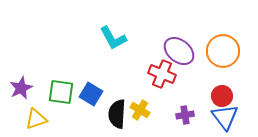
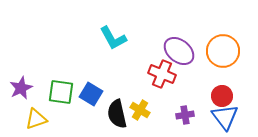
black semicircle: rotated 16 degrees counterclockwise
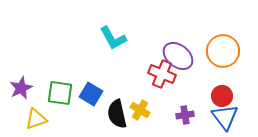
purple ellipse: moved 1 px left, 5 px down
green square: moved 1 px left, 1 px down
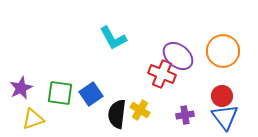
blue square: rotated 25 degrees clockwise
black semicircle: rotated 20 degrees clockwise
yellow triangle: moved 3 px left
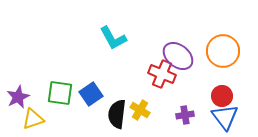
purple star: moved 3 px left, 9 px down
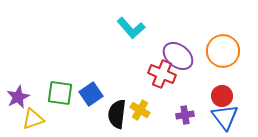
cyan L-shape: moved 18 px right, 10 px up; rotated 12 degrees counterclockwise
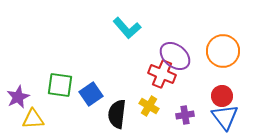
cyan L-shape: moved 4 px left
purple ellipse: moved 3 px left
green square: moved 8 px up
yellow cross: moved 9 px right, 4 px up
yellow triangle: rotated 15 degrees clockwise
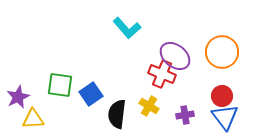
orange circle: moved 1 px left, 1 px down
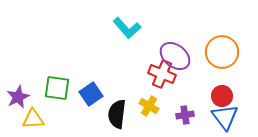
green square: moved 3 px left, 3 px down
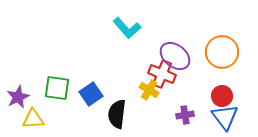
yellow cross: moved 16 px up
